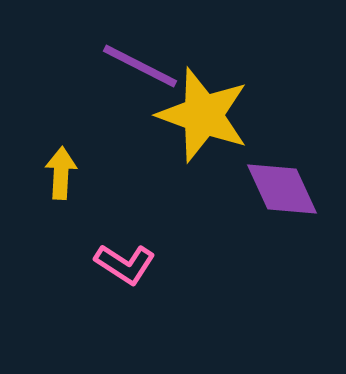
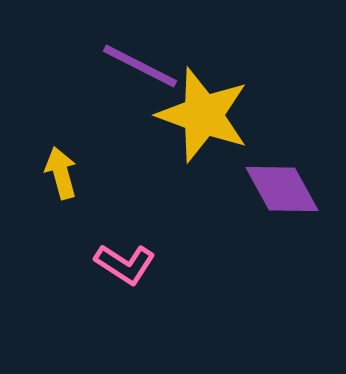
yellow arrow: rotated 18 degrees counterclockwise
purple diamond: rotated 4 degrees counterclockwise
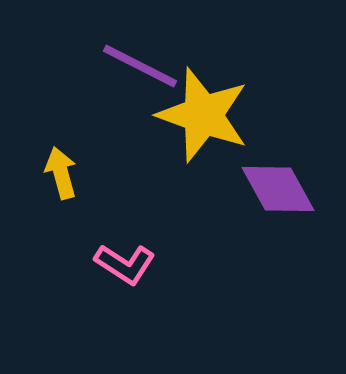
purple diamond: moved 4 px left
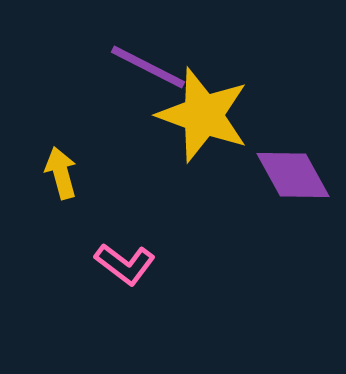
purple line: moved 8 px right, 1 px down
purple diamond: moved 15 px right, 14 px up
pink L-shape: rotated 4 degrees clockwise
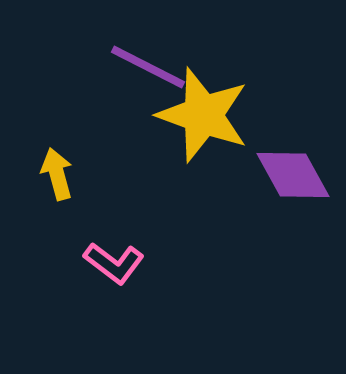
yellow arrow: moved 4 px left, 1 px down
pink L-shape: moved 11 px left, 1 px up
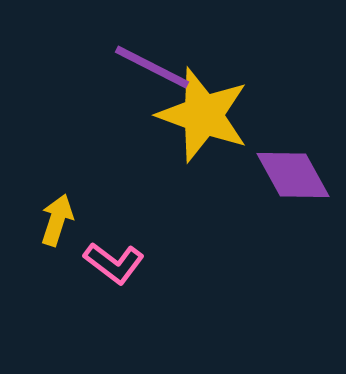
purple line: moved 4 px right
yellow arrow: moved 46 px down; rotated 33 degrees clockwise
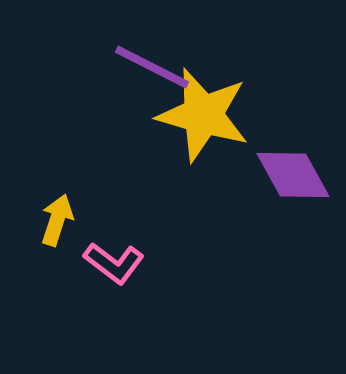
yellow star: rotated 4 degrees counterclockwise
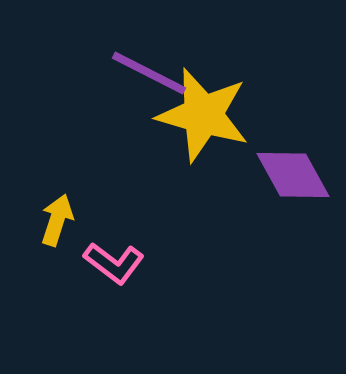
purple line: moved 3 px left, 6 px down
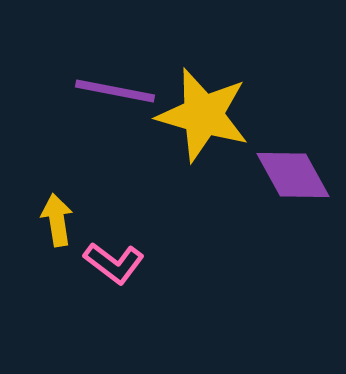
purple line: moved 34 px left, 18 px down; rotated 16 degrees counterclockwise
yellow arrow: rotated 27 degrees counterclockwise
